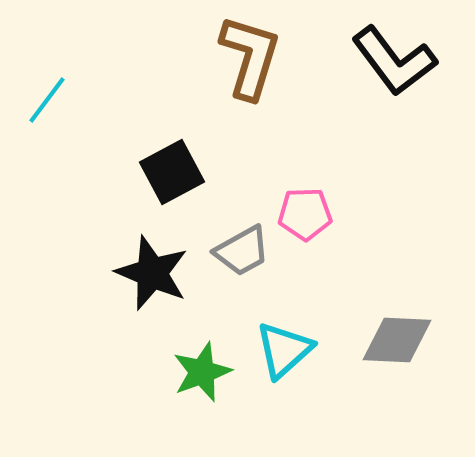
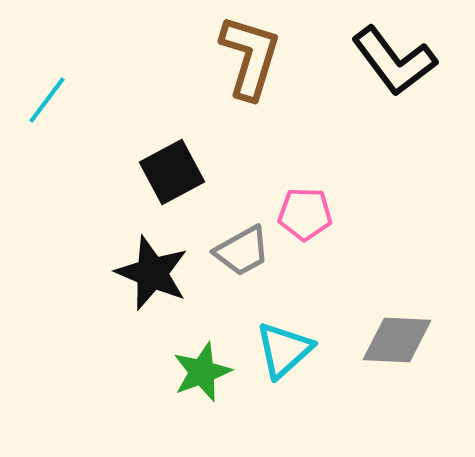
pink pentagon: rotated 4 degrees clockwise
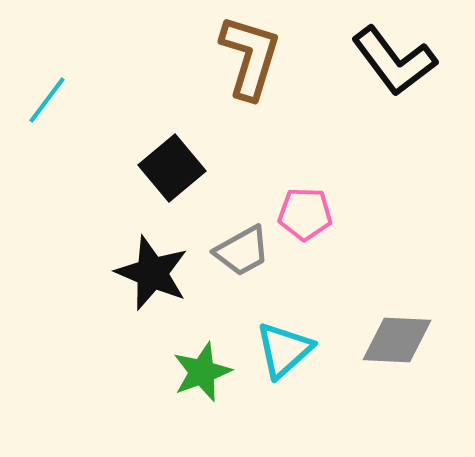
black square: moved 4 px up; rotated 12 degrees counterclockwise
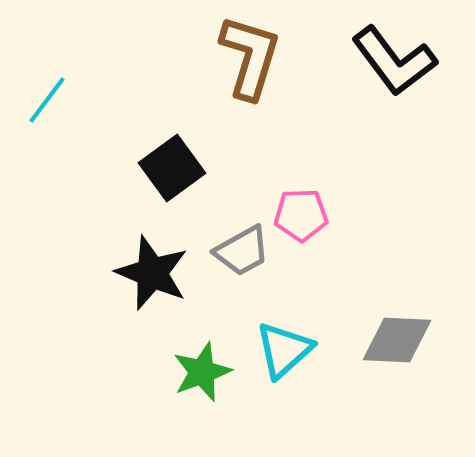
black square: rotated 4 degrees clockwise
pink pentagon: moved 4 px left, 1 px down; rotated 4 degrees counterclockwise
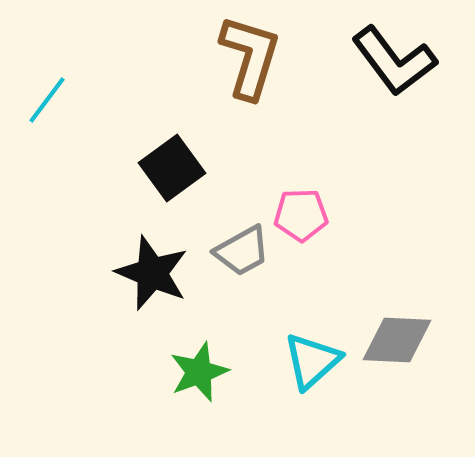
cyan triangle: moved 28 px right, 11 px down
green star: moved 3 px left
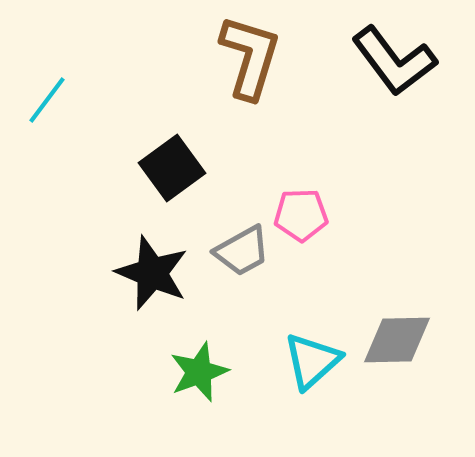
gray diamond: rotated 4 degrees counterclockwise
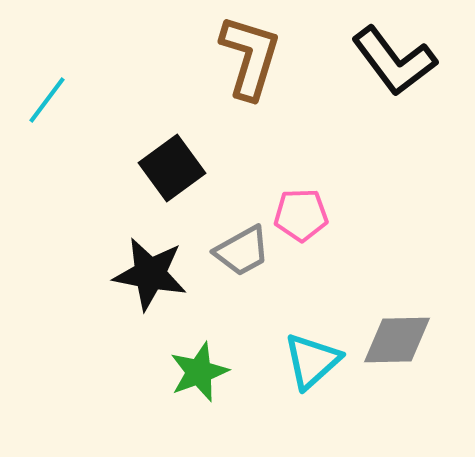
black star: moved 2 px left, 1 px down; rotated 12 degrees counterclockwise
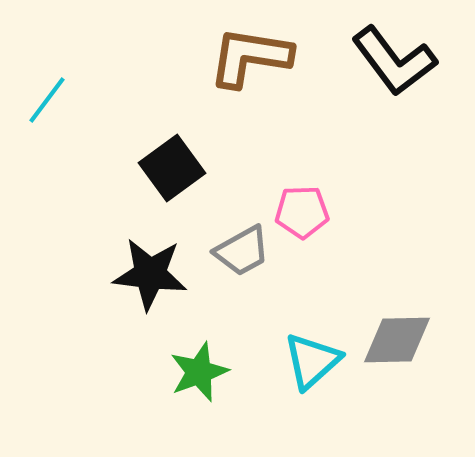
brown L-shape: rotated 98 degrees counterclockwise
pink pentagon: moved 1 px right, 3 px up
black star: rotated 4 degrees counterclockwise
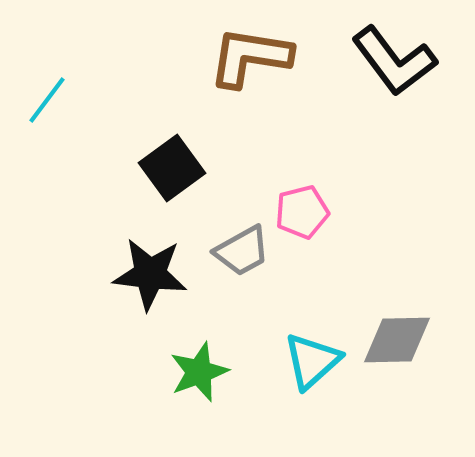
pink pentagon: rotated 12 degrees counterclockwise
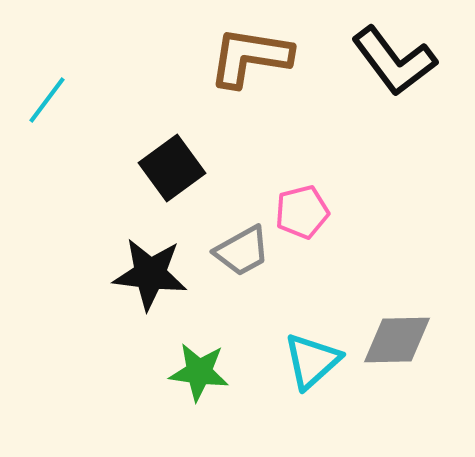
green star: rotated 28 degrees clockwise
